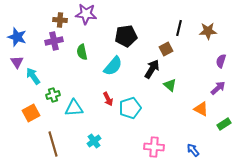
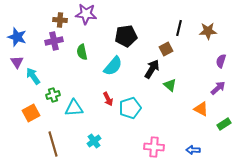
blue arrow: rotated 48 degrees counterclockwise
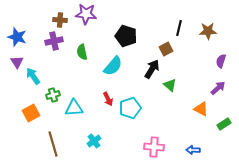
black pentagon: rotated 25 degrees clockwise
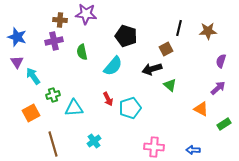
black arrow: rotated 138 degrees counterclockwise
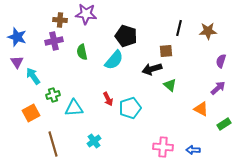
brown square: moved 2 px down; rotated 24 degrees clockwise
cyan semicircle: moved 1 px right, 6 px up
pink cross: moved 9 px right
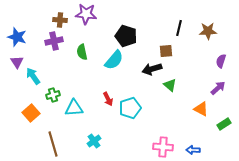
orange square: rotated 12 degrees counterclockwise
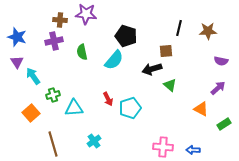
purple semicircle: rotated 96 degrees counterclockwise
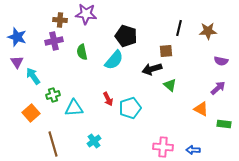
green rectangle: rotated 40 degrees clockwise
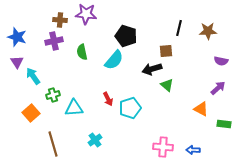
green triangle: moved 3 px left
cyan cross: moved 1 px right, 1 px up
